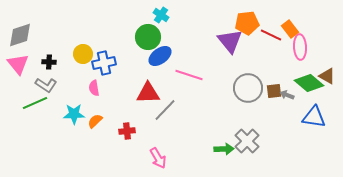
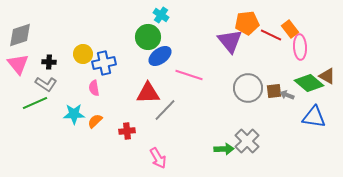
gray L-shape: moved 1 px up
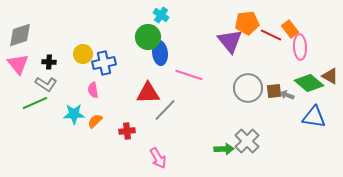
blue ellipse: moved 3 px up; rotated 60 degrees counterclockwise
brown triangle: moved 3 px right
pink semicircle: moved 1 px left, 2 px down
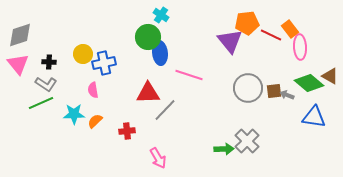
green line: moved 6 px right
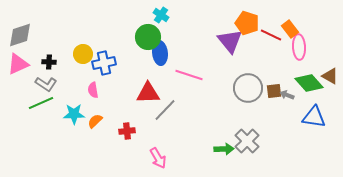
orange pentagon: rotated 25 degrees clockwise
pink ellipse: moved 1 px left
pink triangle: rotated 45 degrees clockwise
green diamond: rotated 8 degrees clockwise
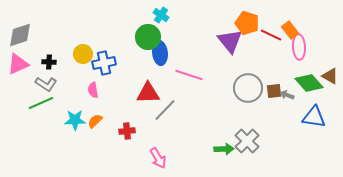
orange rectangle: moved 1 px down
cyan star: moved 1 px right, 6 px down
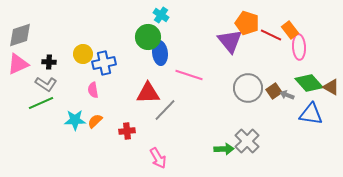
brown triangle: moved 1 px right, 11 px down
brown square: rotated 28 degrees counterclockwise
blue triangle: moved 3 px left, 3 px up
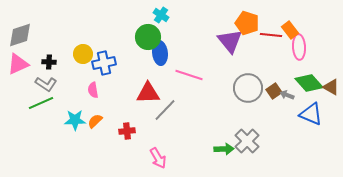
red line: rotated 20 degrees counterclockwise
blue triangle: rotated 15 degrees clockwise
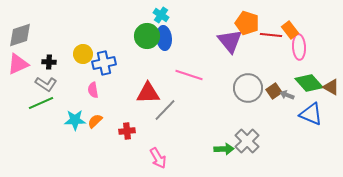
green circle: moved 1 px left, 1 px up
blue ellipse: moved 4 px right, 15 px up
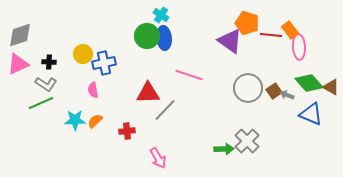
purple triangle: rotated 16 degrees counterclockwise
